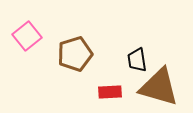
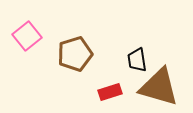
red rectangle: rotated 15 degrees counterclockwise
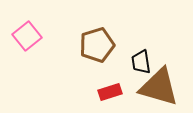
brown pentagon: moved 22 px right, 9 px up
black trapezoid: moved 4 px right, 2 px down
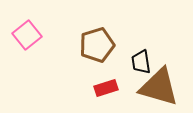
pink square: moved 1 px up
red rectangle: moved 4 px left, 4 px up
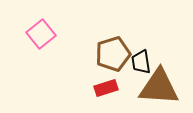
pink square: moved 14 px right, 1 px up
brown pentagon: moved 16 px right, 9 px down
brown triangle: rotated 12 degrees counterclockwise
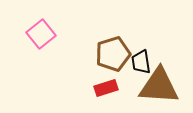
brown triangle: moved 1 px up
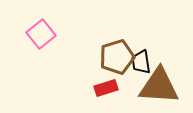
brown pentagon: moved 4 px right, 3 px down
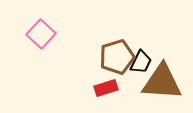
pink square: rotated 8 degrees counterclockwise
black trapezoid: rotated 145 degrees counterclockwise
brown triangle: moved 3 px right, 4 px up
